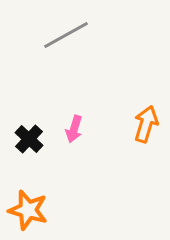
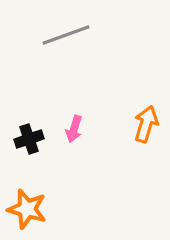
gray line: rotated 9 degrees clockwise
black cross: rotated 28 degrees clockwise
orange star: moved 1 px left, 1 px up
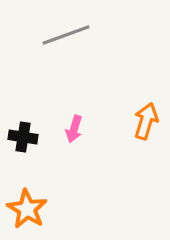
orange arrow: moved 3 px up
black cross: moved 6 px left, 2 px up; rotated 28 degrees clockwise
orange star: rotated 15 degrees clockwise
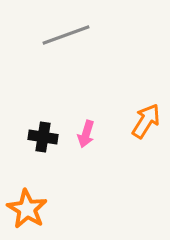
orange arrow: rotated 15 degrees clockwise
pink arrow: moved 12 px right, 5 px down
black cross: moved 20 px right
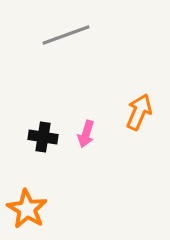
orange arrow: moved 7 px left, 9 px up; rotated 9 degrees counterclockwise
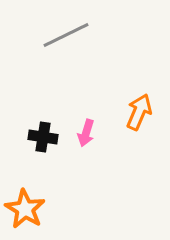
gray line: rotated 6 degrees counterclockwise
pink arrow: moved 1 px up
orange star: moved 2 px left
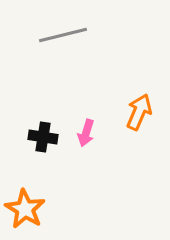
gray line: moved 3 px left; rotated 12 degrees clockwise
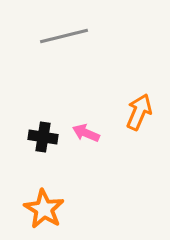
gray line: moved 1 px right, 1 px down
pink arrow: rotated 96 degrees clockwise
orange star: moved 19 px right
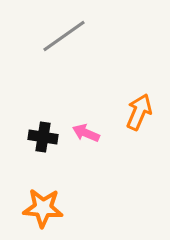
gray line: rotated 21 degrees counterclockwise
orange star: moved 1 px left, 1 px up; rotated 27 degrees counterclockwise
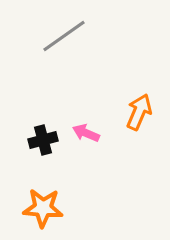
black cross: moved 3 px down; rotated 24 degrees counterclockwise
